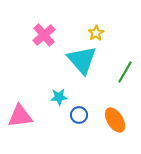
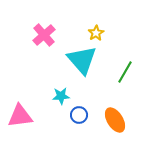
cyan star: moved 2 px right, 1 px up
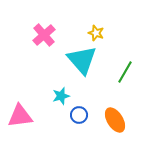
yellow star: rotated 21 degrees counterclockwise
cyan star: rotated 12 degrees counterclockwise
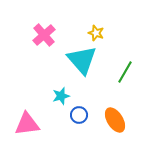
pink triangle: moved 7 px right, 8 px down
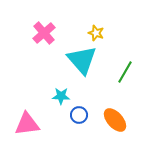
pink cross: moved 2 px up
cyan star: rotated 18 degrees clockwise
orange ellipse: rotated 10 degrees counterclockwise
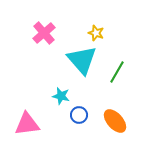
green line: moved 8 px left
cyan star: rotated 12 degrees clockwise
orange ellipse: moved 1 px down
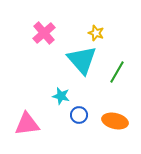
orange ellipse: rotated 35 degrees counterclockwise
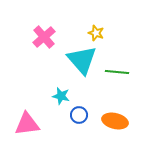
pink cross: moved 4 px down
green line: rotated 65 degrees clockwise
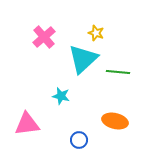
cyan triangle: moved 1 px right, 1 px up; rotated 28 degrees clockwise
green line: moved 1 px right
blue circle: moved 25 px down
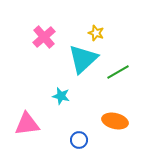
green line: rotated 35 degrees counterclockwise
